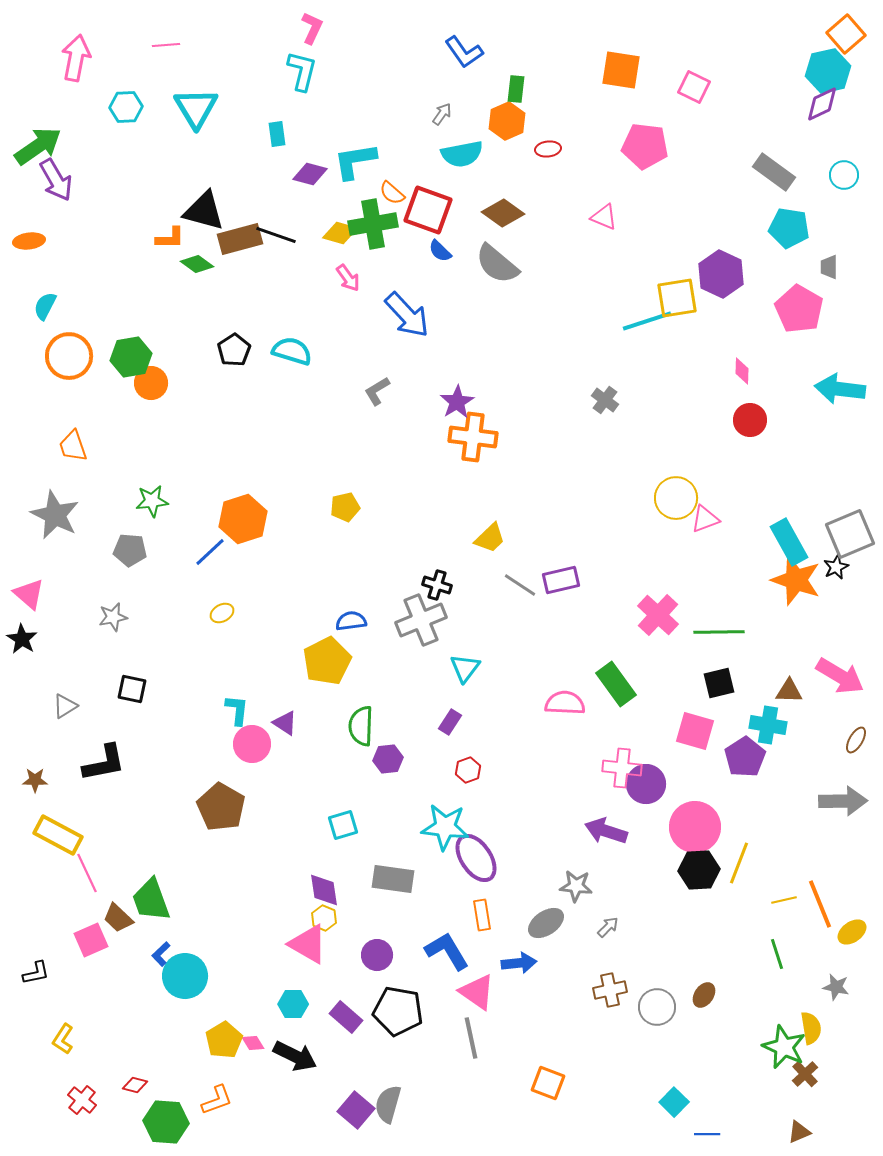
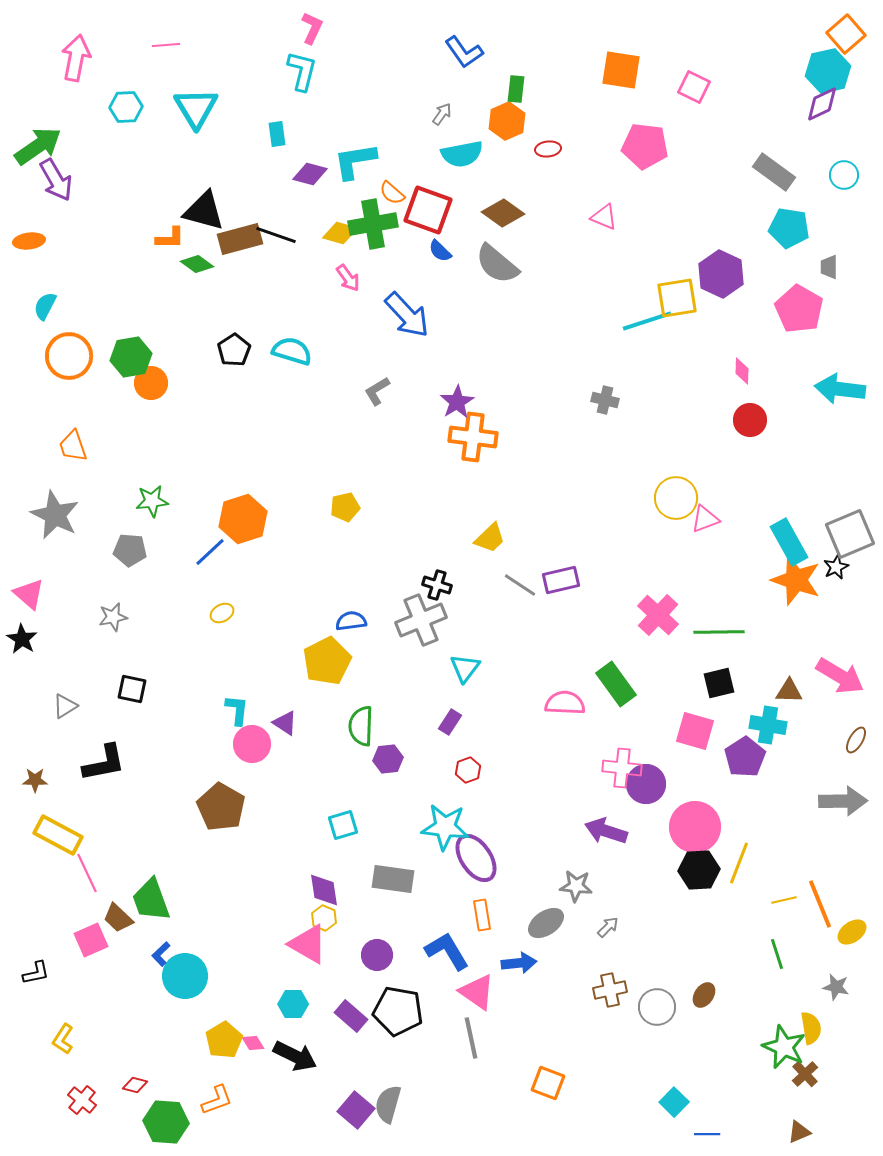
gray cross at (605, 400): rotated 24 degrees counterclockwise
purple rectangle at (346, 1017): moved 5 px right, 1 px up
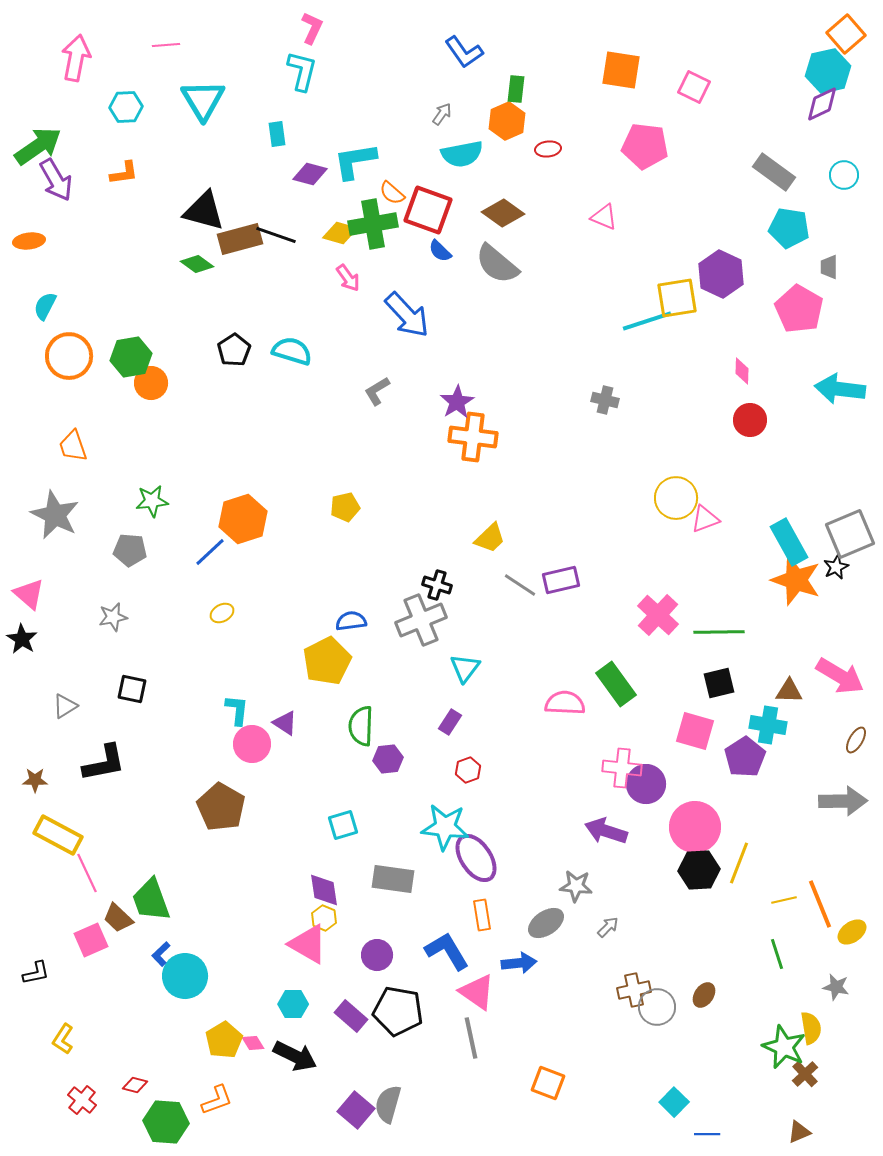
cyan triangle at (196, 108): moved 7 px right, 8 px up
orange L-shape at (170, 238): moved 46 px left, 65 px up; rotated 8 degrees counterclockwise
brown cross at (610, 990): moved 24 px right
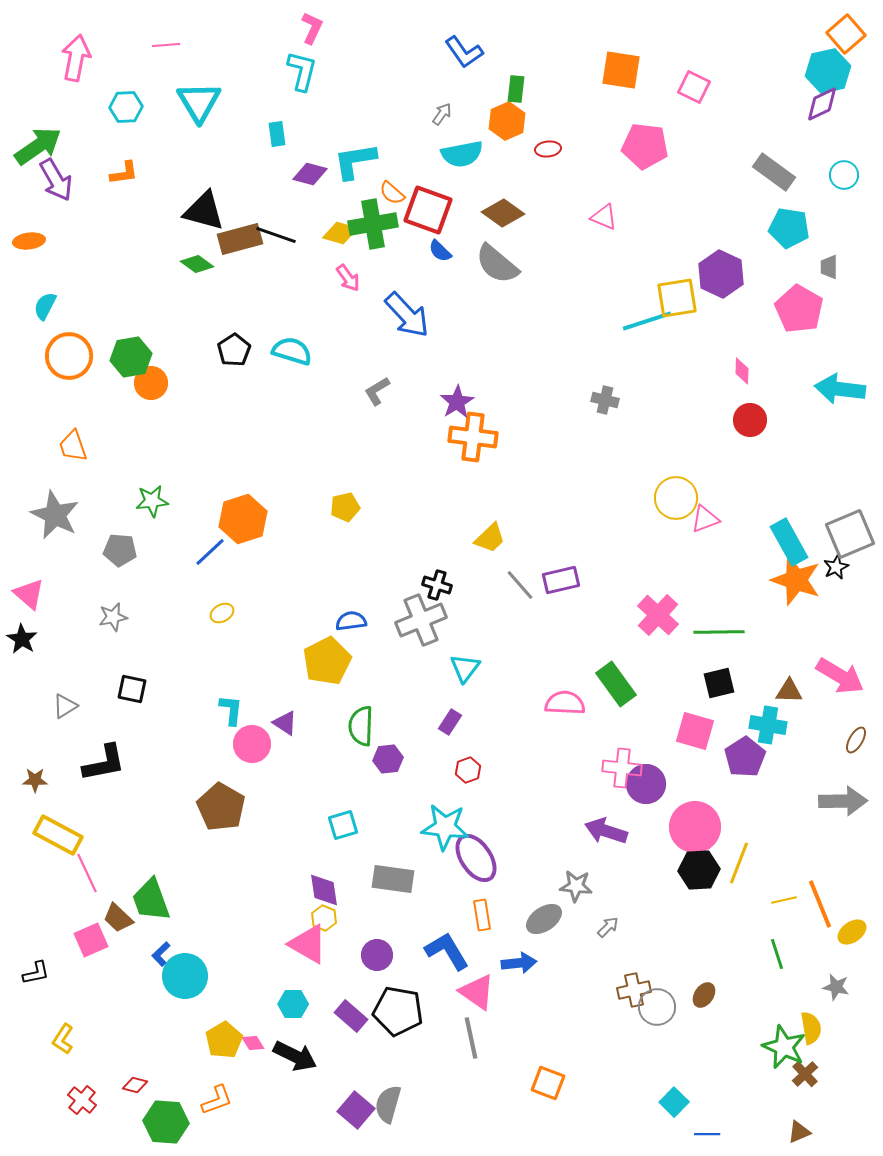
cyan triangle at (203, 100): moved 4 px left, 2 px down
gray pentagon at (130, 550): moved 10 px left
gray line at (520, 585): rotated 16 degrees clockwise
cyan L-shape at (237, 710): moved 6 px left
gray ellipse at (546, 923): moved 2 px left, 4 px up
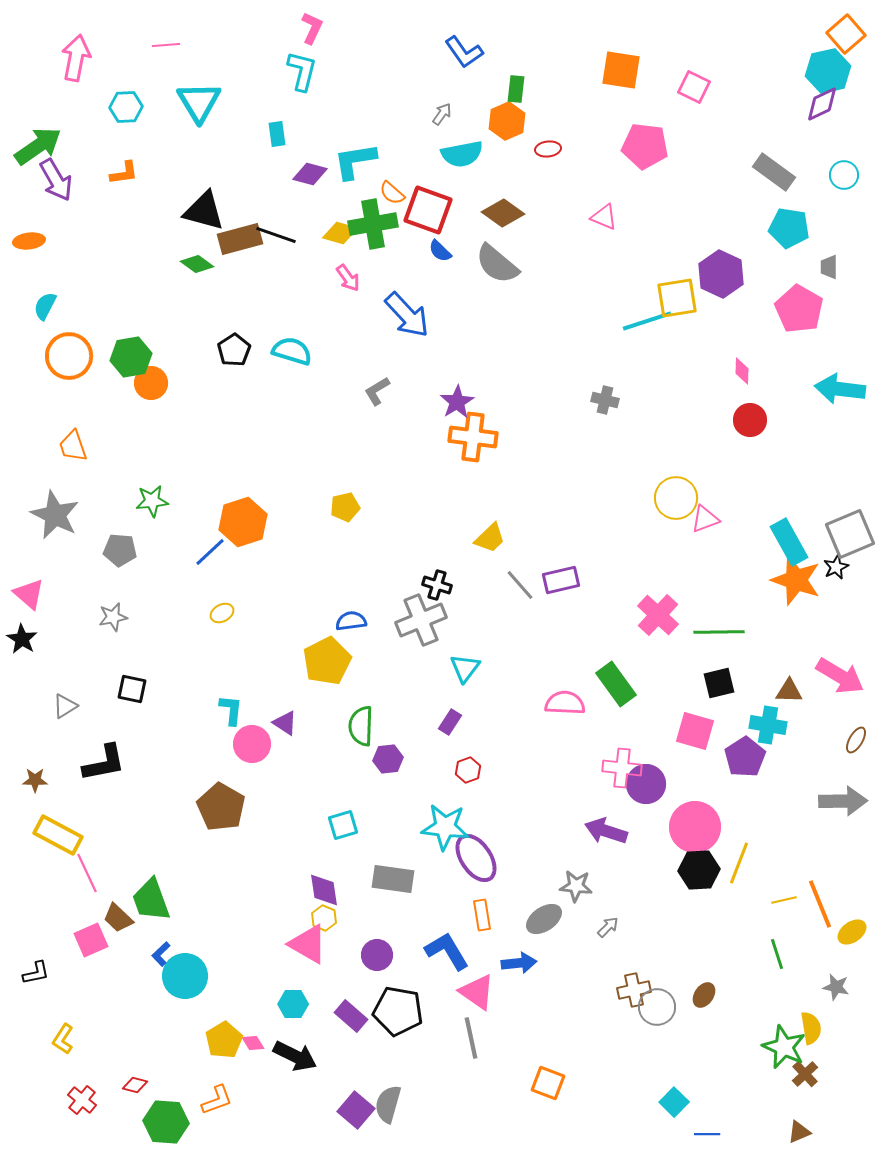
orange hexagon at (243, 519): moved 3 px down
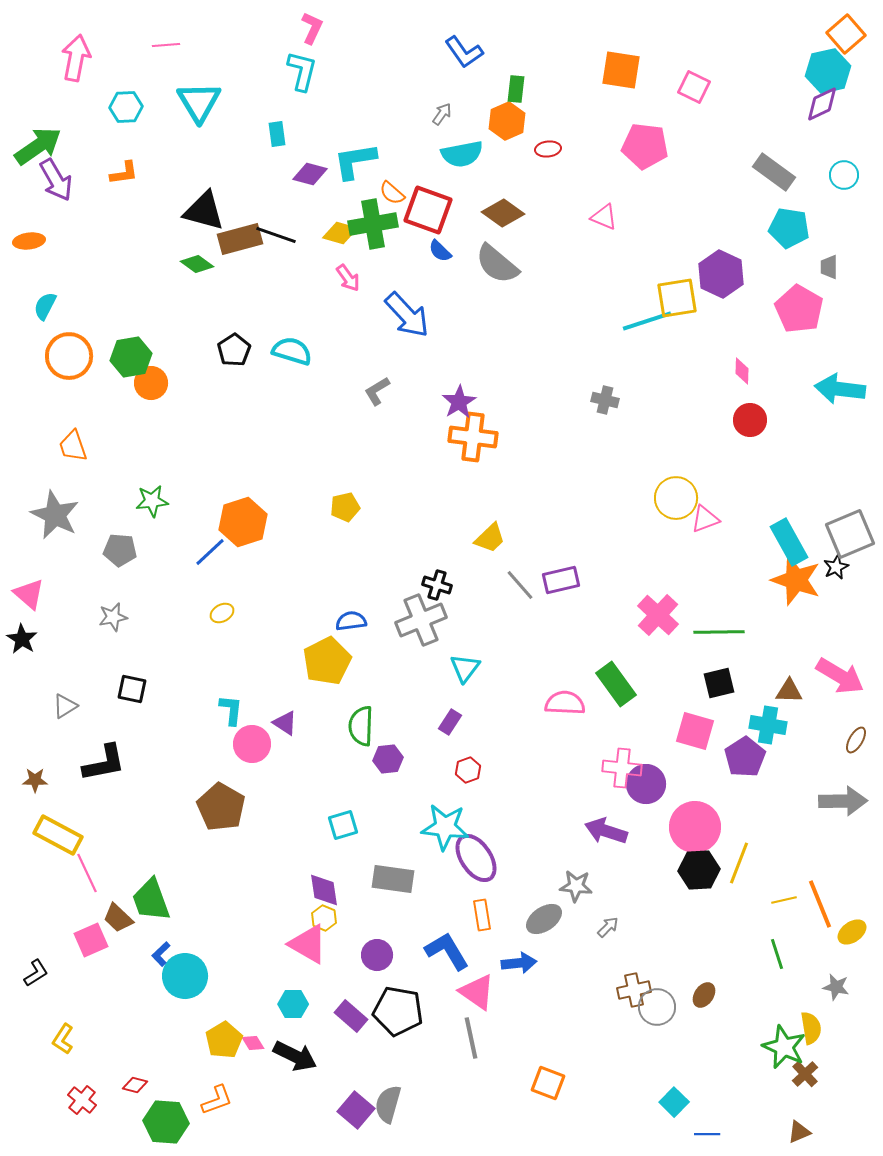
purple star at (457, 402): moved 2 px right
black L-shape at (36, 973): rotated 20 degrees counterclockwise
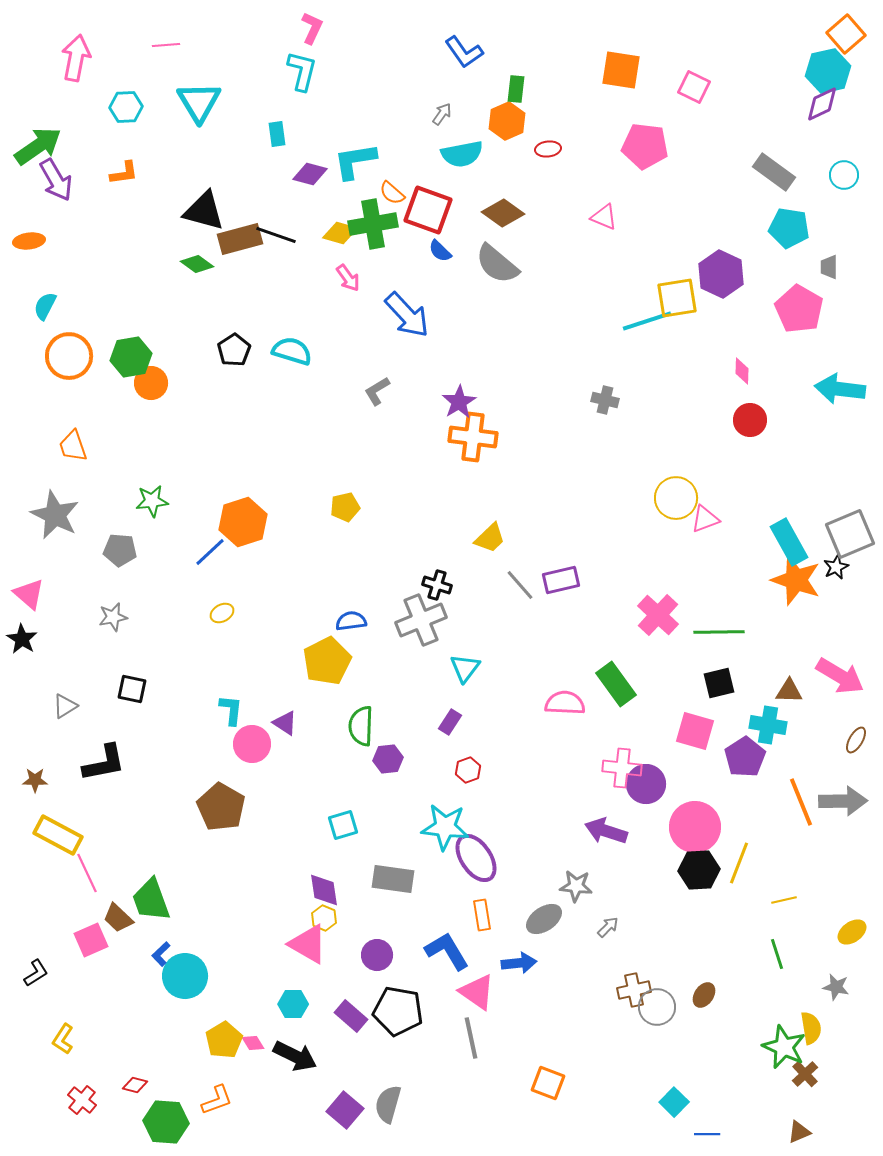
orange line at (820, 904): moved 19 px left, 102 px up
purple square at (356, 1110): moved 11 px left
